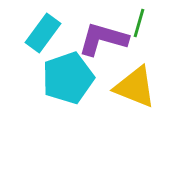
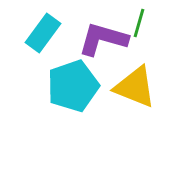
cyan pentagon: moved 5 px right, 8 px down
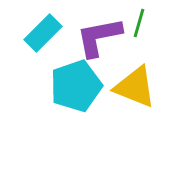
cyan rectangle: rotated 9 degrees clockwise
purple L-shape: moved 4 px left, 2 px up; rotated 27 degrees counterclockwise
cyan pentagon: moved 3 px right
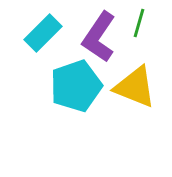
purple L-shape: rotated 45 degrees counterclockwise
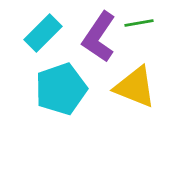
green line: rotated 64 degrees clockwise
cyan pentagon: moved 15 px left, 3 px down
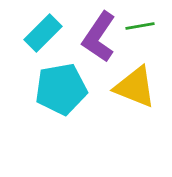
green line: moved 1 px right, 3 px down
cyan pentagon: rotated 9 degrees clockwise
